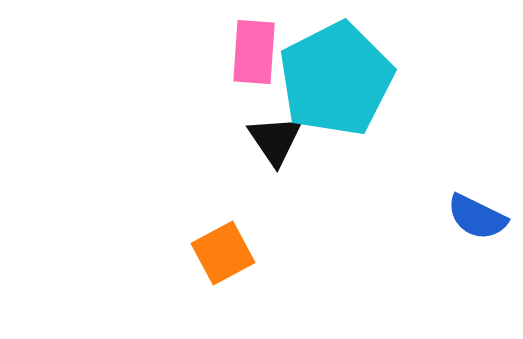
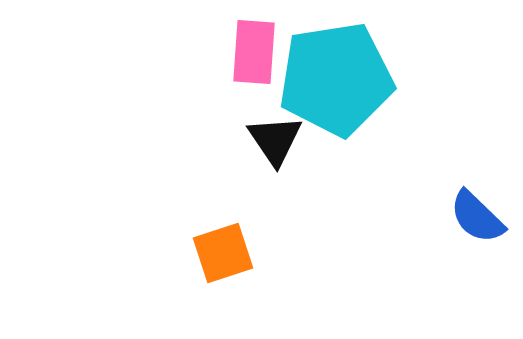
cyan pentagon: rotated 18 degrees clockwise
blue semicircle: rotated 18 degrees clockwise
orange square: rotated 10 degrees clockwise
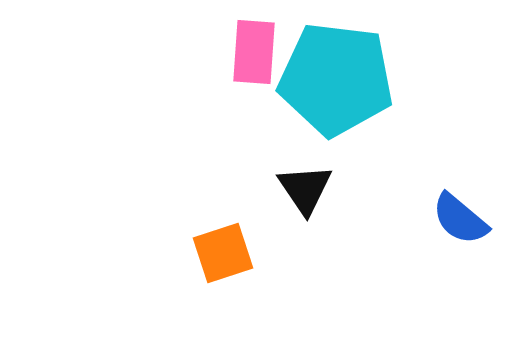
cyan pentagon: rotated 16 degrees clockwise
black triangle: moved 30 px right, 49 px down
blue semicircle: moved 17 px left, 2 px down; rotated 4 degrees counterclockwise
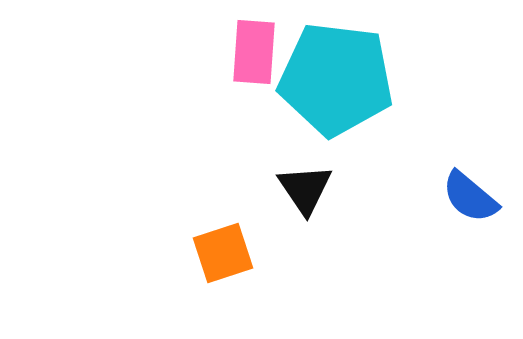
blue semicircle: moved 10 px right, 22 px up
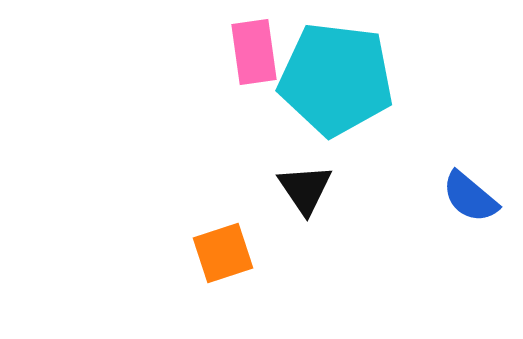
pink rectangle: rotated 12 degrees counterclockwise
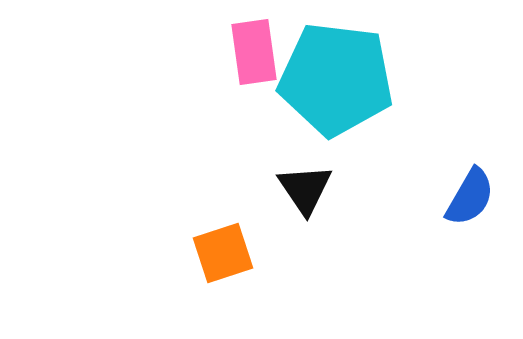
blue semicircle: rotated 100 degrees counterclockwise
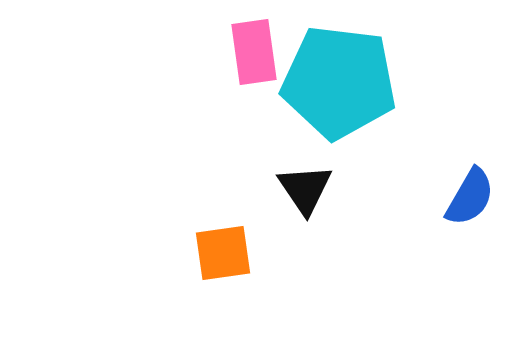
cyan pentagon: moved 3 px right, 3 px down
orange square: rotated 10 degrees clockwise
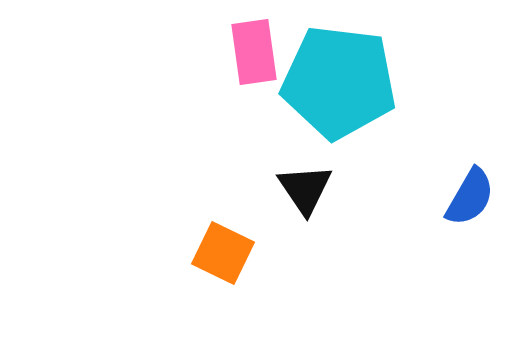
orange square: rotated 34 degrees clockwise
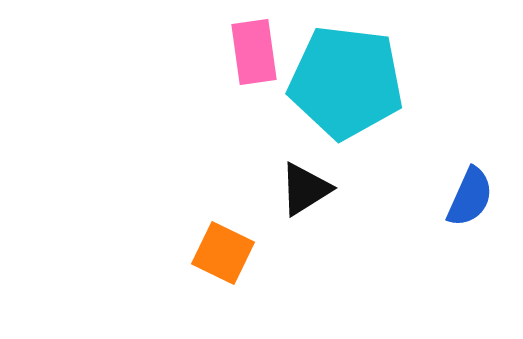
cyan pentagon: moved 7 px right
black triangle: rotated 32 degrees clockwise
blue semicircle: rotated 6 degrees counterclockwise
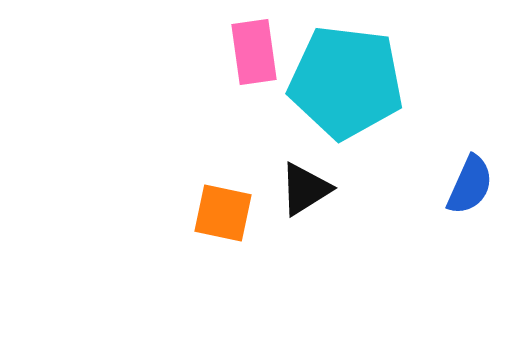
blue semicircle: moved 12 px up
orange square: moved 40 px up; rotated 14 degrees counterclockwise
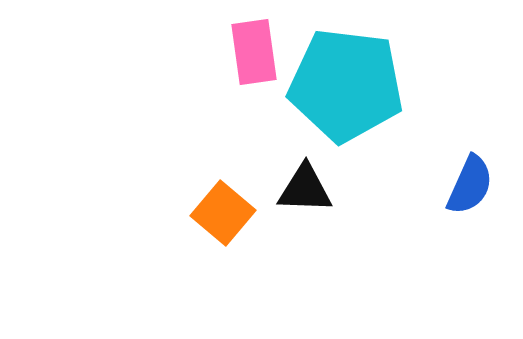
cyan pentagon: moved 3 px down
black triangle: rotated 34 degrees clockwise
orange square: rotated 28 degrees clockwise
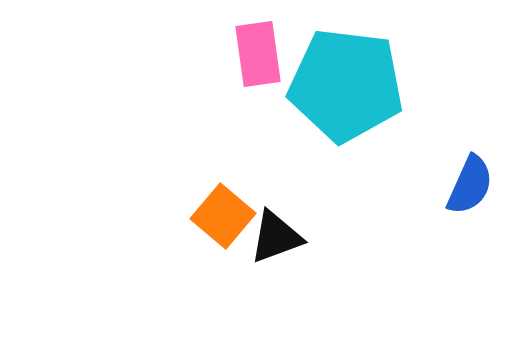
pink rectangle: moved 4 px right, 2 px down
black triangle: moved 29 px left, 48 px down; rotated 22 degrees counterclockwise
orange square: moved 3 px down
